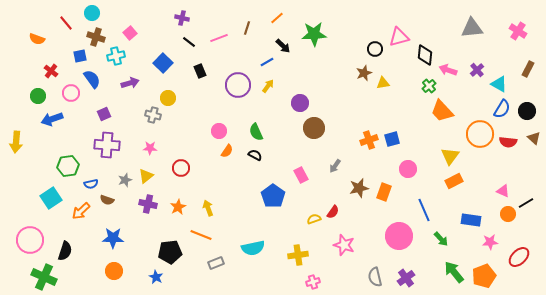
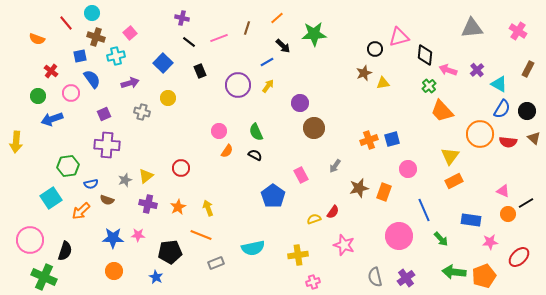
gray cross at (153, 115): moved 11 px left, 3 px up
pink star at (150, 148): moved 12 px left, 87 px down
green arrow at (454, 272): rotated 45 degrees counterclockwise
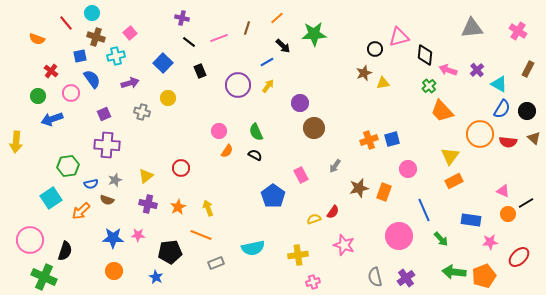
gray star at (125, 180): moved 10 px left
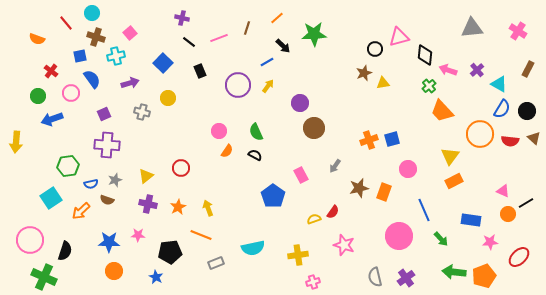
red semicircle at (508, 142): moved 2 px right, 1 px up
blue star at (113, 238): moved 4 px left, 4 px down
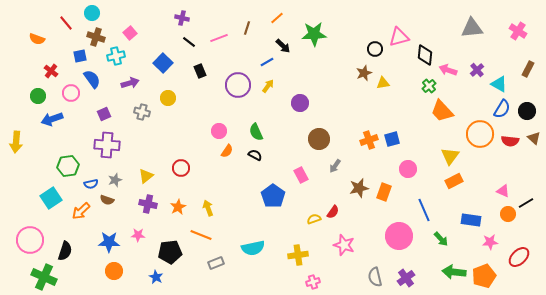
brown circle at (314, 128): moved 5 px right, 11 px down
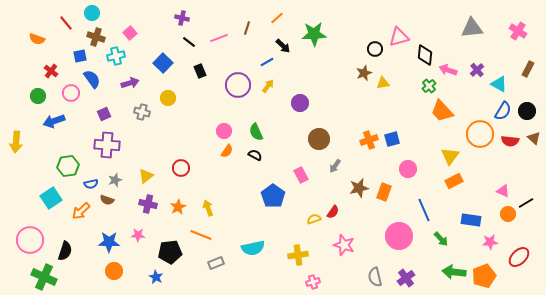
blue semicircle at (502, 109): moved 1 px right, 2 px down
blue arrow at (52, 119): moved 2 px right, 2 px down
pink circle at (219, 131): moved 5 px right
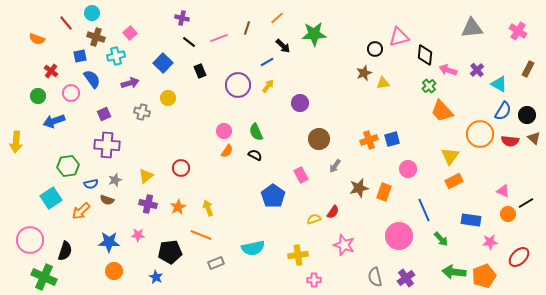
black circle at (527, 111): moved 4 px down
pink cross at (313, 282): moved 1 px right, 2 px up; rotated 16 degrees clockwise
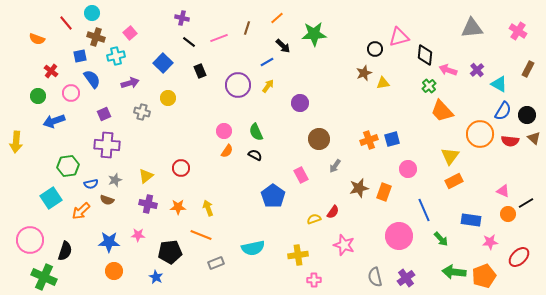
orange star at (178, 207): rotated 28 degrees clockwise
